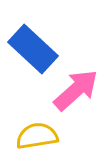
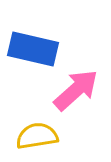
blue rectangle: rotated 30 degrees counterclockwise
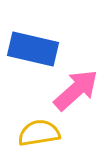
yellow semicircle: moved 2 px right, 3 px up
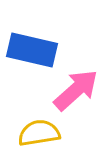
blue rectangle: moved 1 px left, 1 px down
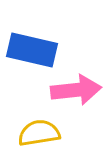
pink arrow: rotated 36 degrees clockwise
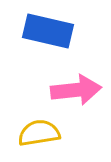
blue rectangle: moved 16 px right, 19 px up
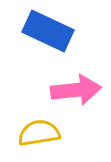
blue rectangle: rotated 12 degrees clockwise
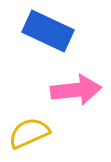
yellow semicircle: moved 10 px left; rotated 15 degrees counterclockwise
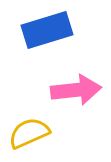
blue rectangle: moved 1 px left, 1 px up; rotated 42 degrees counterclockwise
